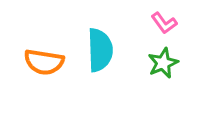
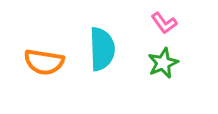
cyan semicircle: moved 2 px right, 1 px up
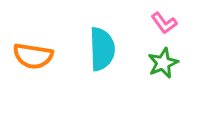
orange semicircle: moved 11 px left, 6 px up
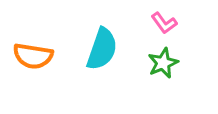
cyan semicircle: rotated 21 degrees clockwise
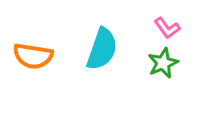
pink L-shape: moved 3 px right, 5 px down
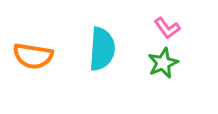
cyan semicircle: rotated 15 degrees counterclockwise
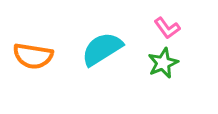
cyan semicircle: rotated 126 degrees counterclockwise
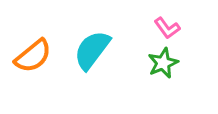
cyan semicircle: moved 10 px left, 1 px down; rotated 21 degrees counterclockwise
orange semicircle: rotated 48 degrees counterclockwise
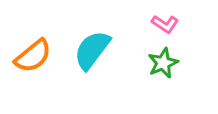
pink L-shape: moved 2 px left, 4 px up; rotated 20 degrees counterclockwise
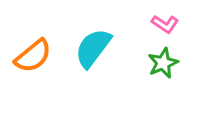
cyan semicircle: moved 1 px right, 2 px up
